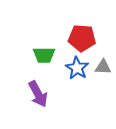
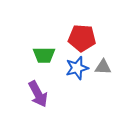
blue star: rotated 25 degrees clockwise
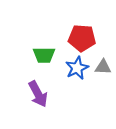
blue star: rotated 10 degrees counterclockwise
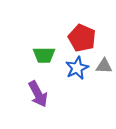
red pentagon: rotated 20 degrees clockwise
gray triangle: moved 1 px right, 1 px up
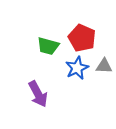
green trapezoid: moved 4 px right, 9 px up; rotated 15 degrees clockwise
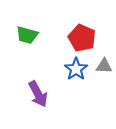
green trapezoid: moved 21 px left, 11 px up
blue star: moved 1 px left, 1 px down; rotated 10 degrees counterclockwise
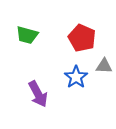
blue star: moved 8 px down
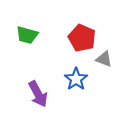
gray triangle: moved 7 px up; rotated 18 degrees clockwise
blue star: moved 2 px down
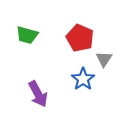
red pentagon: moved 2 px left
gray triangle: rotated 42 degrees clockwise
blue star: moved 7 px right
